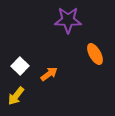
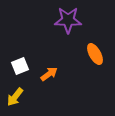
white square: rotated 24 degrees clockwise
yellow arrow: moved 1 px left, 1 px down
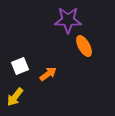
orange ellipse: moved 11 px left, 8 px up
orange arrow: moved 1 px left
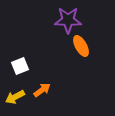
orange ellipse: moved 3 px left
orange arrow: moved 6 px left, 16 px down
yellow arrow: rotated 24 degrees clockwise
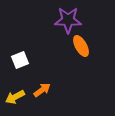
white square: moved 6 px up
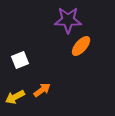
orange ellipse: rotated 70 degrees clockwise
